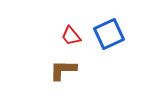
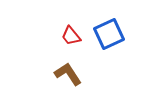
brown L-shape: moved 5 px right, 4 px down; rotated 56 degrees clockwise
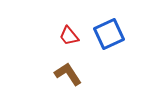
red trapezoid: moved 2 px left
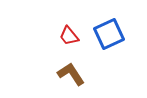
brown L-shape: moved 3 px right
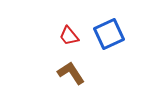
brown L-shape: moved 1 px up
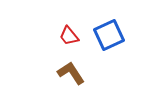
blue square: moved 1 px down
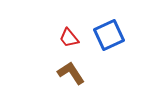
red trapezoid: moved 2 px down
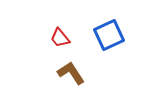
red trapezoid: moved 9 px left
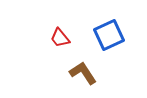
brown L-shape: moved 12 px right
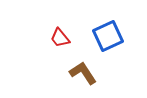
blue square: moved 1 px left, 1 px down
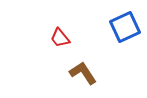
blue square: moved 17 px right, 9 px up
